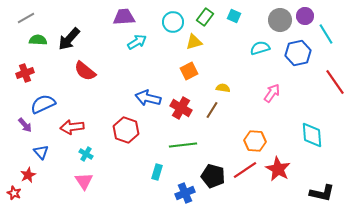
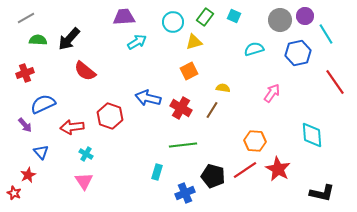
cyan semicircle at (260, 48): moved 6 px left, 1 px down
red hexagon at (126, 130): moved 16 px left, 14 px up
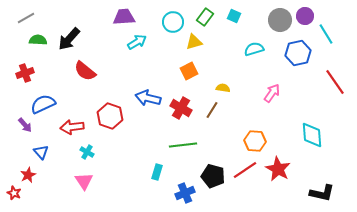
cyan cross at (86, 154): moved 1 px right, 2 px up
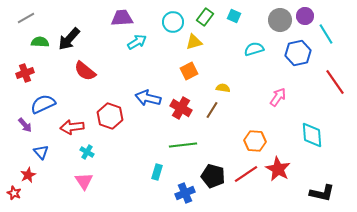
purple trapezoid at (124, 17): moved 2 px left, 1 px down
green semicircle at (38, 40): moved 2 px right, 2 px down
pink arrow at (272, 93): moved 6 px right, 4 px down
red line at (245, 170): moved 1 px right, 4 px down
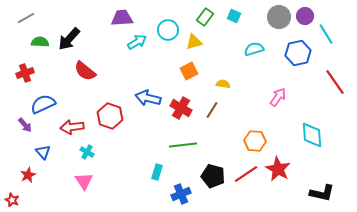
gray circle at (280, 20): moved 1 px left, 3 px up
cyan circle at (173, 22): moved 5 px left, 8 px down
yellow semicircle at (223, 88): moved 4 px up
blue triangle at (41, 152): moved 2 px right
red star at (14, 193): moved 2 px left, 7 px down
blue cross at (185, 193): moved 4 px left, 1 px down
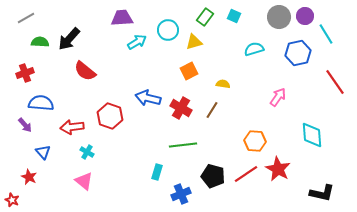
blue semicircle at (43, 104): moved 2 px left, 1 px up; rotated 30 degrees clockwise
red star at (28, 175): moved 1 px right, 2 px down; rotated 21 degrees counterclockwise
pink triangle at (84, 181): rotated 18 degrees counterclockwise
